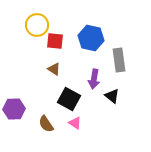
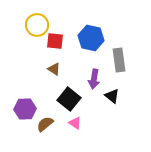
black square: rotated 10 degrees clockwise
purple hexagon: moved 11 px right
brown semicircle: moved 1 px left; rotated 84 degrees clockwise
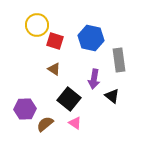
red square: rotated 12 degrees clockwise
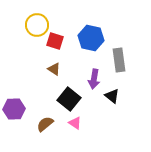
purple hexagon: moved 11 px left
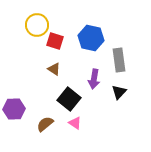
black triangle: moved 7 px right, 4 px up; rotated 35 degrees clockwise
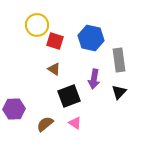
black square: moved 3 px up; rotated 30 degrees clockwise
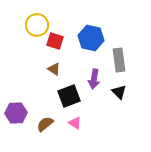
black triangle: rotated 28 degrees counterclockwise
purple hexagon: moved 2 px right, 4 px down
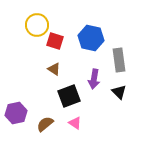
purple hexagon: rotated 10 degrees counterclockwise
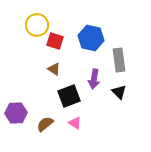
purple hexagon: rotated 10 degrees clockwise
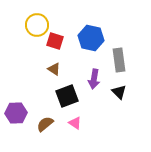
black square: moved 2 px left
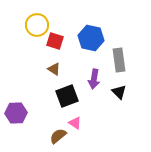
brown semicircle: moved 13 px right, 12 px down
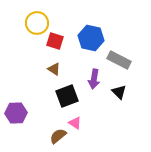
yellow circle: moved 2 px up
gray rectangle: rotated 55 degrees counterclockwise
